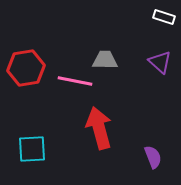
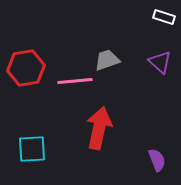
gray trapezoid: moved 2 px right; rotated 20 degrees counterclockwise
pink line: rotated 16 degrees counterclockwise
red arrow: rotated 27 degrees clockwise
purple semicircle: moved 4 px right, 3 px down
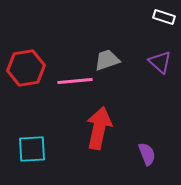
purple semicircle: moved 10 px left, 6 px up
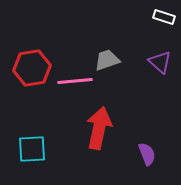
red hexagon: moved 6 px right
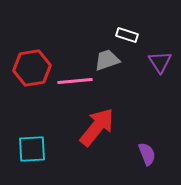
white rectangle: moved 37 px left, 18 px down
purple triangle: rotated 15 degrees clockwise
red arrow: moved 2 px left, 1 px up; rotated 27 degrees clockwise
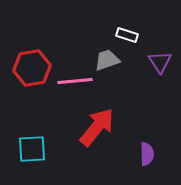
purple semicircle: rotated 20 degrees clockwise
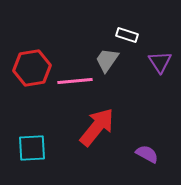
gray trapezoid: rotated 36 degrees counterclockwise
cyan square: moved 1 px up
purple semicircle: rotated 60 degrees counterclockwise
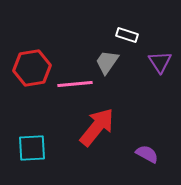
gray trapezoid: moved 2 px down
pink line: moved 3 px down
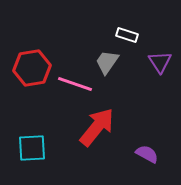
pink line: rotated 24 degrees clockwise
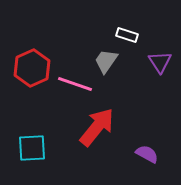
gray trapezoid: moved 1 px left, 1 px up
red hexagon: rotated 15 degrees counterclockwise
